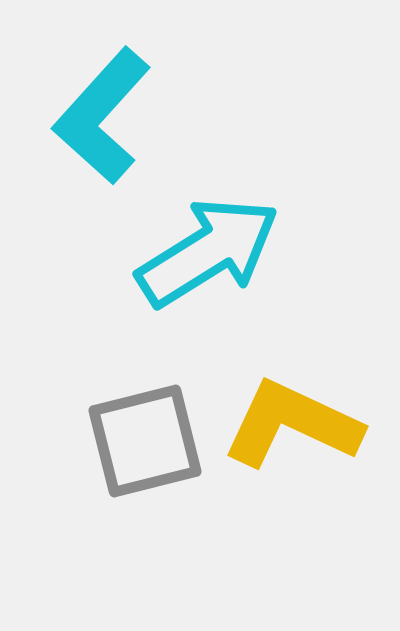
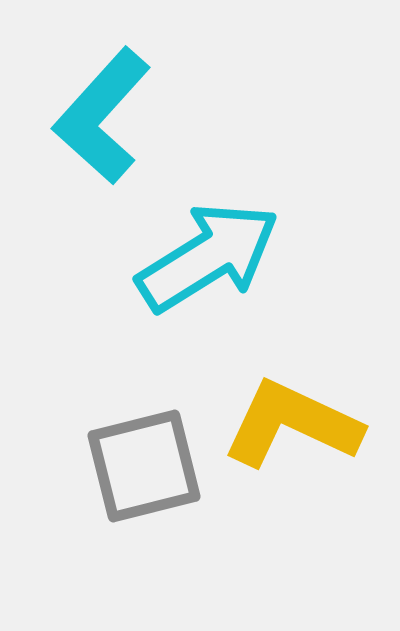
cyan arrow: moved 5 px down
gray square: moved 1 px left, 25 px down
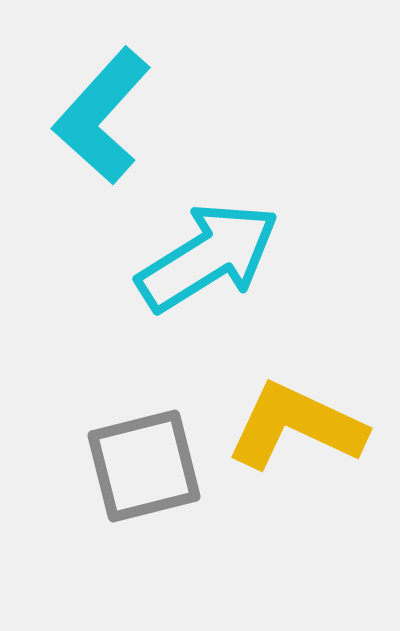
yellow L-shape: moved 4 px right, 2 px down
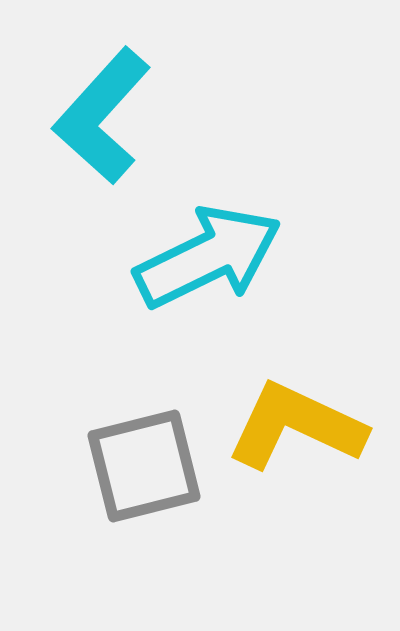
cyan arrow: rotated 6 degrees clockwise
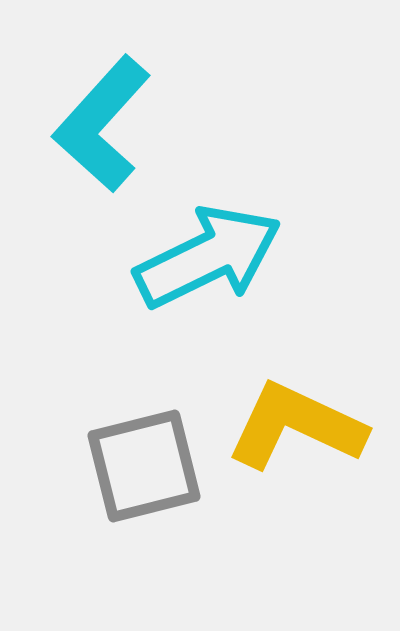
cyan L-shape: moved 8 px down
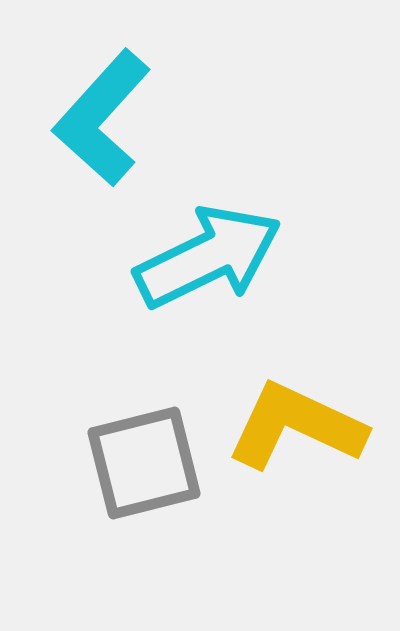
cyan L-shape: moved 6 px up
gray square: moved 3 px up
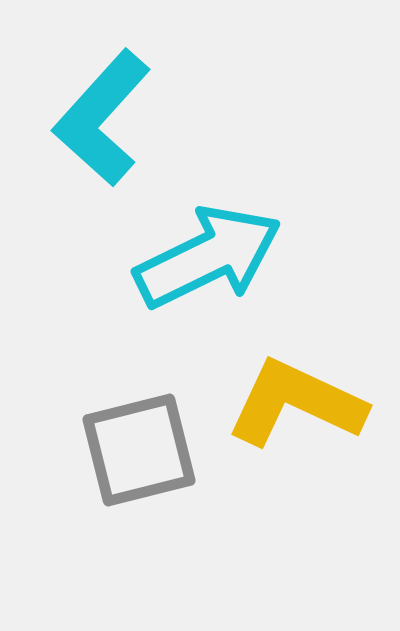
yellow L-shape: moved 23 px up
gray square: moved 5 px left, 13 px up
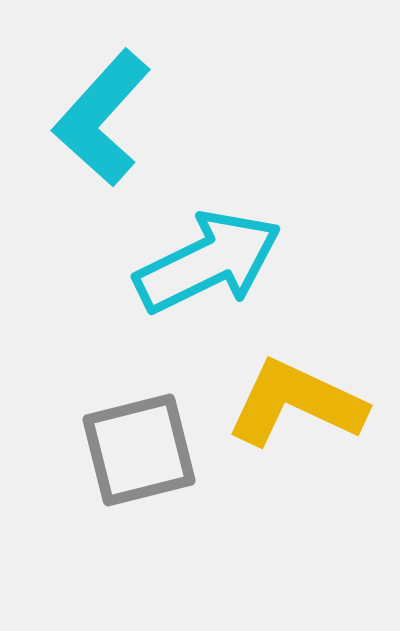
cyan arrow: moved 5 px down
